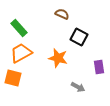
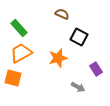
orange star: rotated 30 degrees counterclockwise
purple rectangle: moved 3 px left, 2 px down; rotated 24 degrees counterclockwise
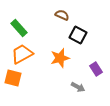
brown semicircle: moved 1 px down
black square: moved 1 px left, 2 px up
orange trapezoid: moved 1 px right, 1 px down
orange star: moved 2 px right
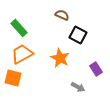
orange star: rotated 30 degrees counterclockwise
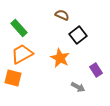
black square: rotated 24 degrees clockwise
purple rectangle: moved 1 px down
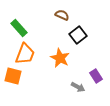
orange trapezoid: moved 3 px right; rotated 140 degrees clockwise
purple rectangle: moved 6 px down
orange square: moved 2 px up
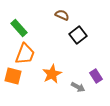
orange star: moved 8 px left, 16 px down; rotated 18 degrees clockwise
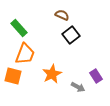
black square: moved 7 px left
